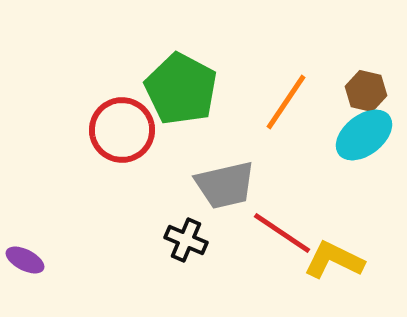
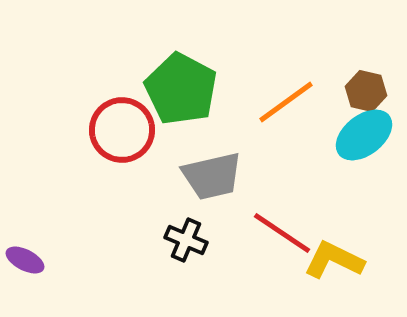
orange line: rotated 20 degrees clockwise
gray trapezoid: moved 13 px left, 9 px up
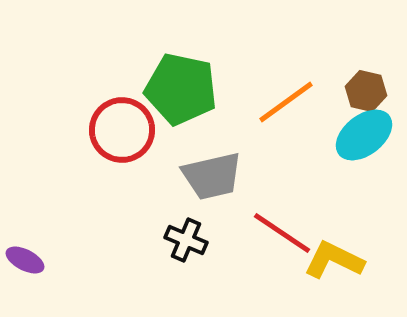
green pentagon: rotated 16 degrees counterclockwise
